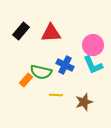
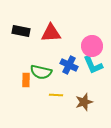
black rectangle: rotated 60 degrees clockwise
pink circle: moved 1 px left, 1 px down
blue cross: moved 4 px right
orange rectangle: rotated 40 degrees counterclockwise
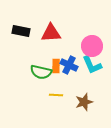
cyan L-shape: moved 1 px left
orange rectangle: moved 30 px right, 14 px up
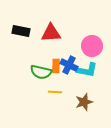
cyan L-shape: moved 5 px left, 5 px down; rotated 55 degrees counterclockwise
yellow line: moved 1 px left, 3 px up
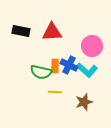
red triangle: moved 1 px right, 1 px up
orange rectangle: moved 1 px left
cyan L-shape: rotated 30 degrees clockwise
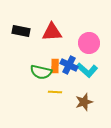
pink circle: moved 3 px left, 3 px up
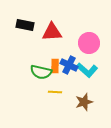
black rectangle: moved 4 px right, 6 px up
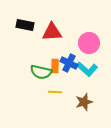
blue cross: moved 2 px up
cyan L-shape: moved 1 px up
